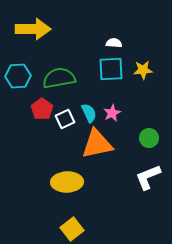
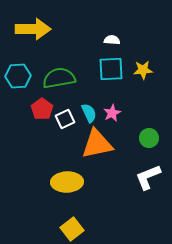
white semicircle: moved 2 px left, 3 px up
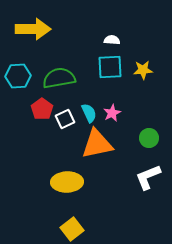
cyan square: moved 1 px left, 2 px up
